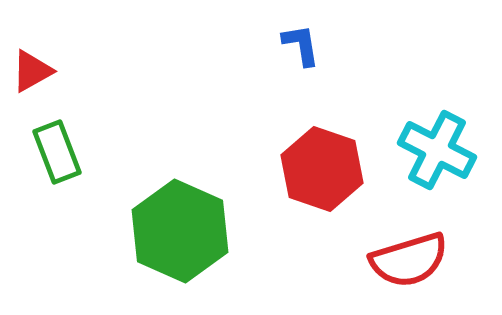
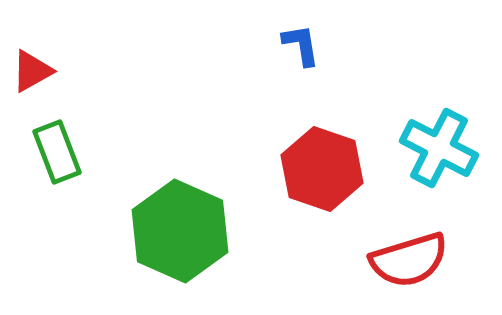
cyan cross: moved 2 px right, 2 px up
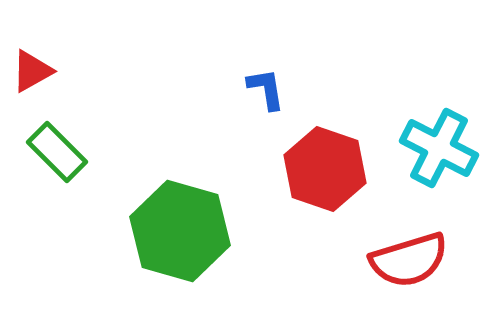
blue L-shape: moved 35 px left, 44 px down
green rectangle: rotated 24 degrees counterclockwise
red hexagon: moved 3 px right
green hexagon: rotated 8 degrees counterclockwise
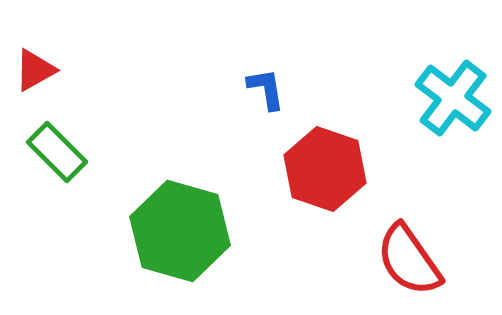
red triangle: moved 3 px right, 1 px up
cyan cross: moved 14 px right, 50 px up; rotated 10 degrees clockwise
red semicircle: rotated 72 degrees clockwise
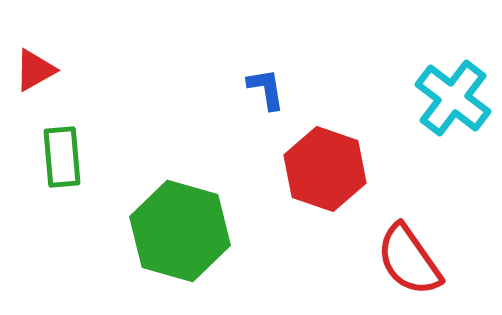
green rectangle: moved 5 px right, 5 px down; rotated 40 degrees clockwise
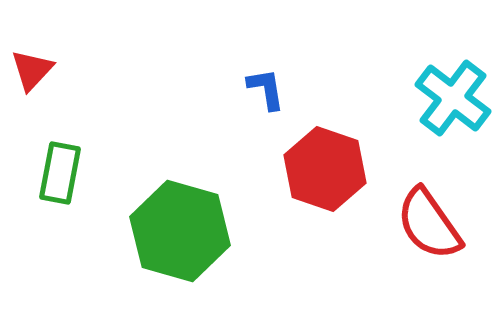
red triangle: moved 3 px left; rotated 18 degrees counterclockwise
green rectangle: moved 2 px left, 16 px down; rotated 16 degrees clockwise
red semicircle: moved 20 px right, 36 px up
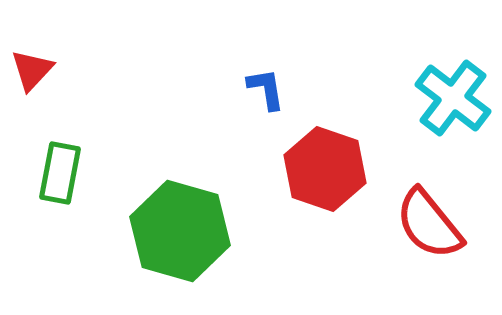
red semicircle: rotated 4 degrees counterclockwise
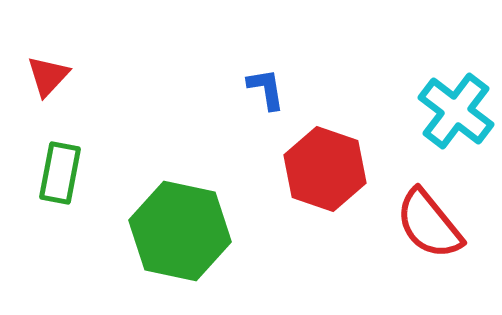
red triangle: moved 16 px right, 6 px down
cyan cross: moved 3 px right, 13 px down
green hexagon: rotated 4 degrees counterclockwise
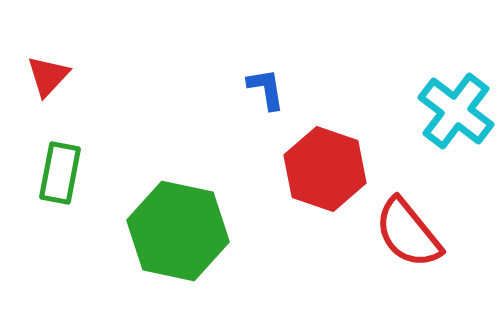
red semicircle: moved 21 px left, 9 px down
green hexagon: moved 2 px left
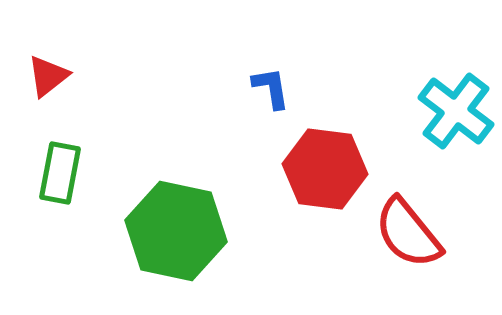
red triangle: rotated 9 degrees clockwise
blue L-shape: moved 5 px right, 1 px up
red hexagon: rotated 12 degrees counterclockwise
green hexagon: moved 2 px left
